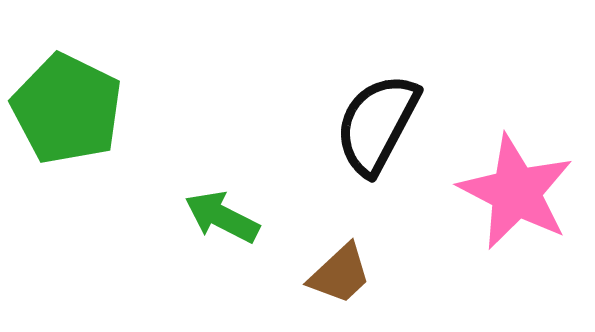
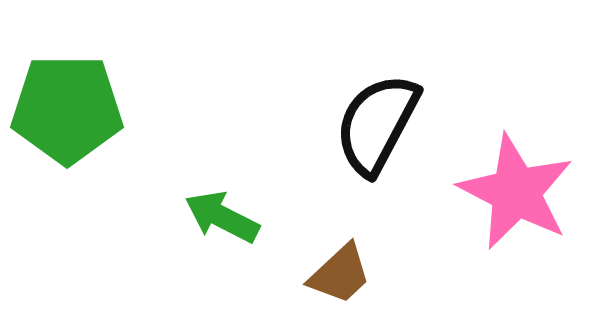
green pentagon: rotated 26 degrees counterclockwise
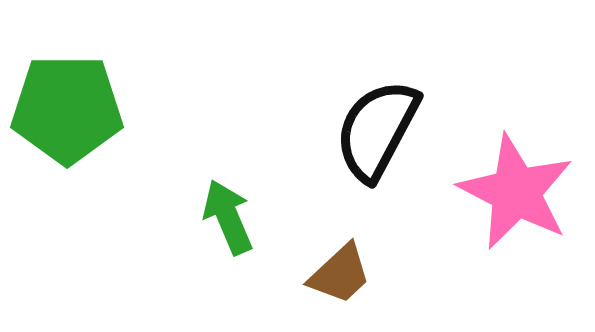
black semicircle: moved 6 px down
green arrow: moved 6 px right; rotated 40 degrees clockwise
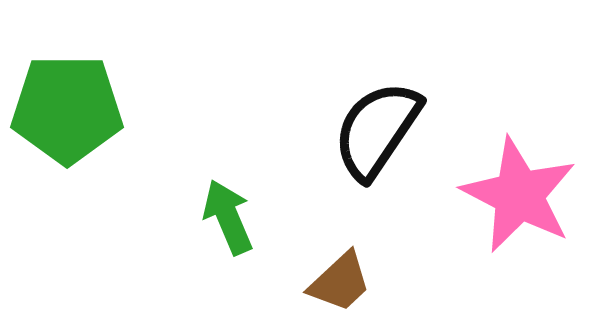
black semicircle: rotated 6 degrees clockwise
pink star: moved 3 px right, 3 px down
brown trapezoid: moved 8 px down
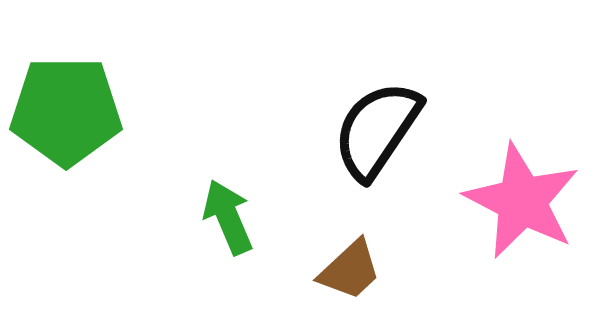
green pentagon: moved 1 px left, 2 px down
pink star: moved 3 px right, 6 px down
brown trapezoid: moved 10 px right, 12 px up
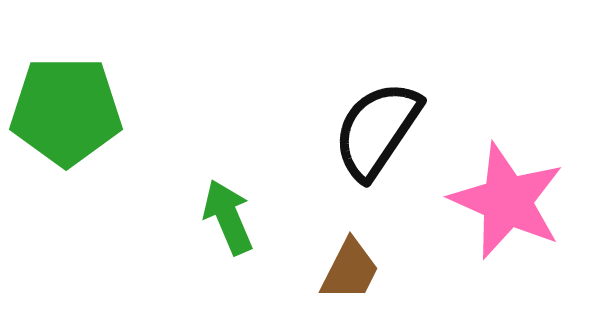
pink star: moved 15 px left; rotated 3 degrees counterclockwise
brown trapezoid: rotated 20 degrees counterclockwise
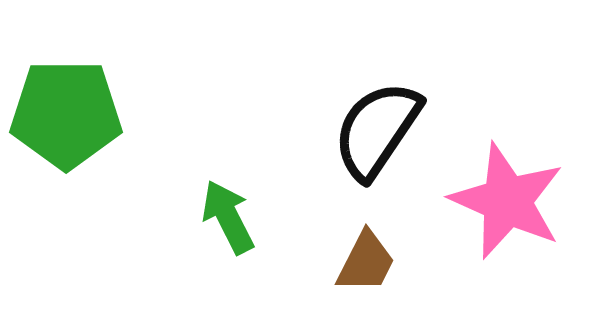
green pentagon: moved 3 px down
green arrow: rotated 4 degrees counterclockwise
brown trapezoid: moved 16 px right, 8 px up
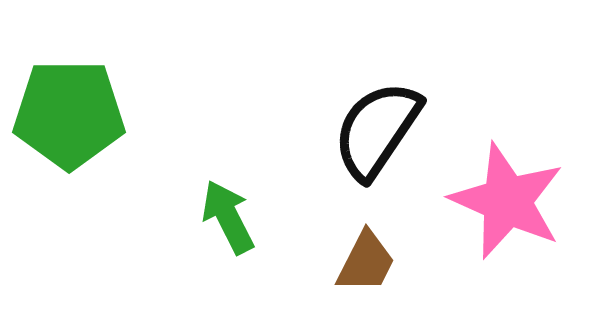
green pentagon: moved 3 px right
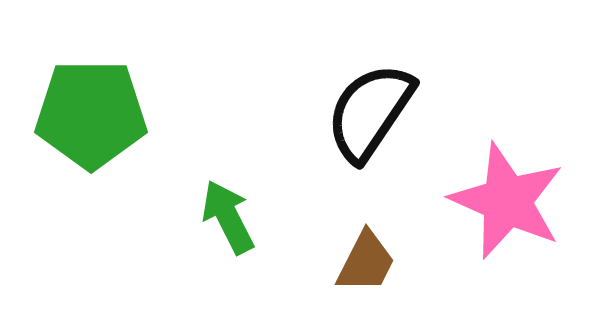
green pentagon: moved 22 px right
black semicircle: moved 7 px left, 18 px up
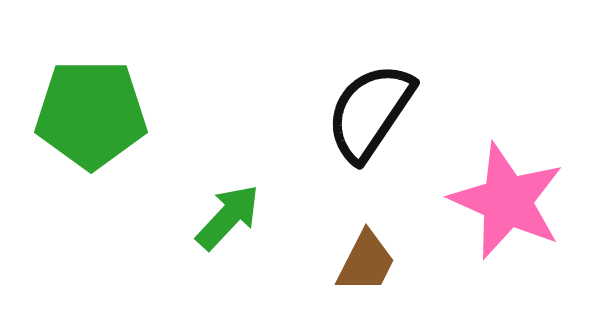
green arrow: rotated 70 degrees clockwise
